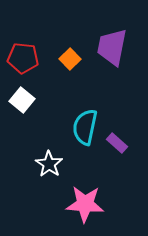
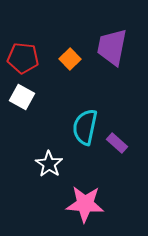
white square: moved 3 px up; rotated 10 degrees counterclockwise
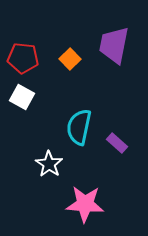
purple trapezoid: moved 2 px right, 2 px up
cyan semicircle: moved 6 px left
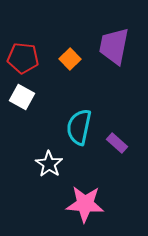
purple trapezoid: moved 1 px down
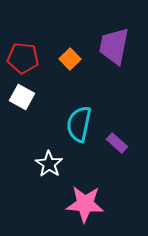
cyan semicircle: moved 3 px up
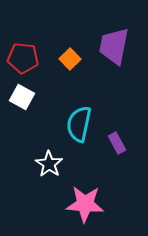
purple rectangle: rotated 20 degrees clockwise
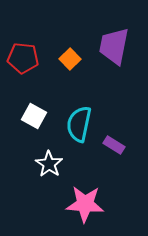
white square: moved 12 px right, 19 px down
purple rectangle: moved 3 px left, 2 px down; rotated 30 degrees counterclockwise
